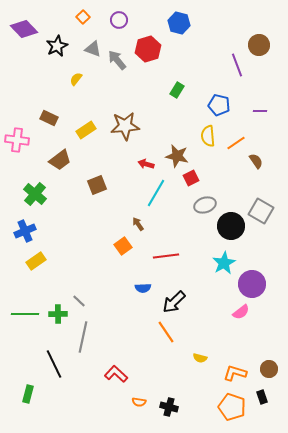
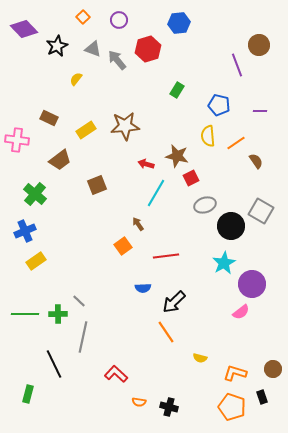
blue hexagon at (179, 23): rotated 20 degrees counterclockwise
brown circle at (269, 369): moved 4 px right
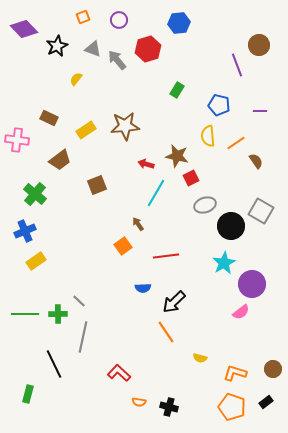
orange square at (83, 17): rotated 24 degrees clockwise
red L-shape at (116, 374): moved 3 px right, 1 px up
black rectangle at (262, 397): moved 4 px right, 5 px down; rotated 72 degrees clockwise
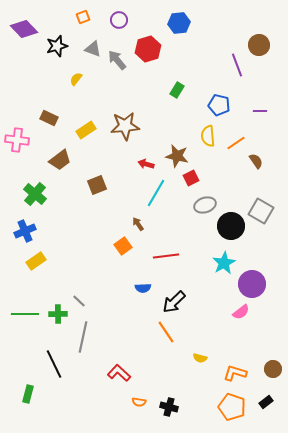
black star at (57, 46): rotated 10 degrees clockwise
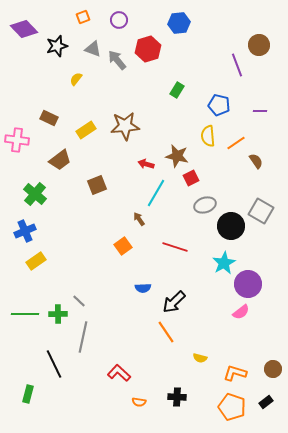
brown arrow at (138, 224): moved 1 px right, 5 px up
red line at (166, 256): moved 9 px right, 9 px up; rotated 25 degrees clockwise
purple circle at (252, 284): moved 4 px left
black cross at (169, 407): moved 8 px right, 10 px up; rotated 12 degrees counterclockwise
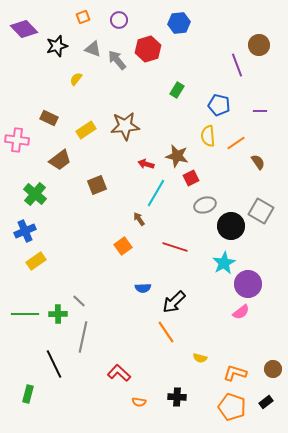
brown semicircle at (256, 161): moved 2 px right, 1 px down
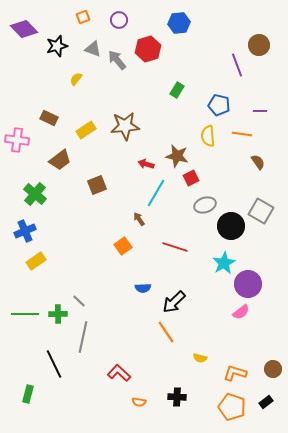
orange line at (236, 143): moved 6 px right, 9 px up; rotated 42 degrees clockwise
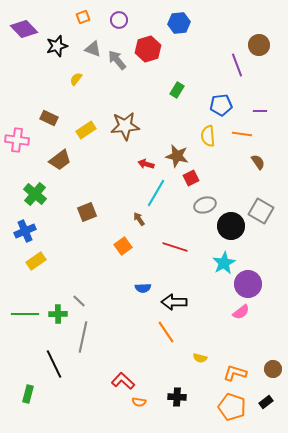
blue pentagon at (219, 105): moved 2 px right; rotated 20 degrees counterclockwise
brown square at (97, 185): moved 10 px left, 27 px down
black arrow at (174, 302): rotated 45 degrees clockwise
red L-shape at (119, 373): moved 4 px right, 8 px down
